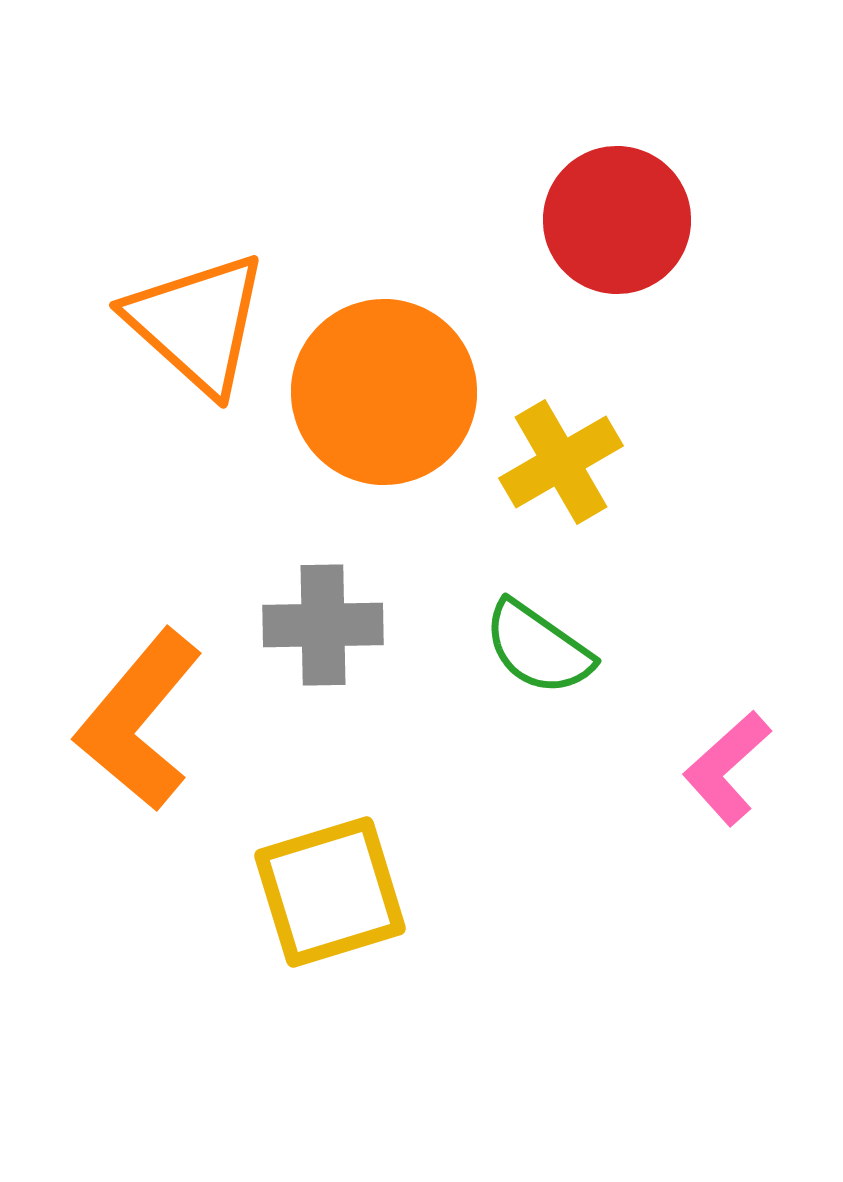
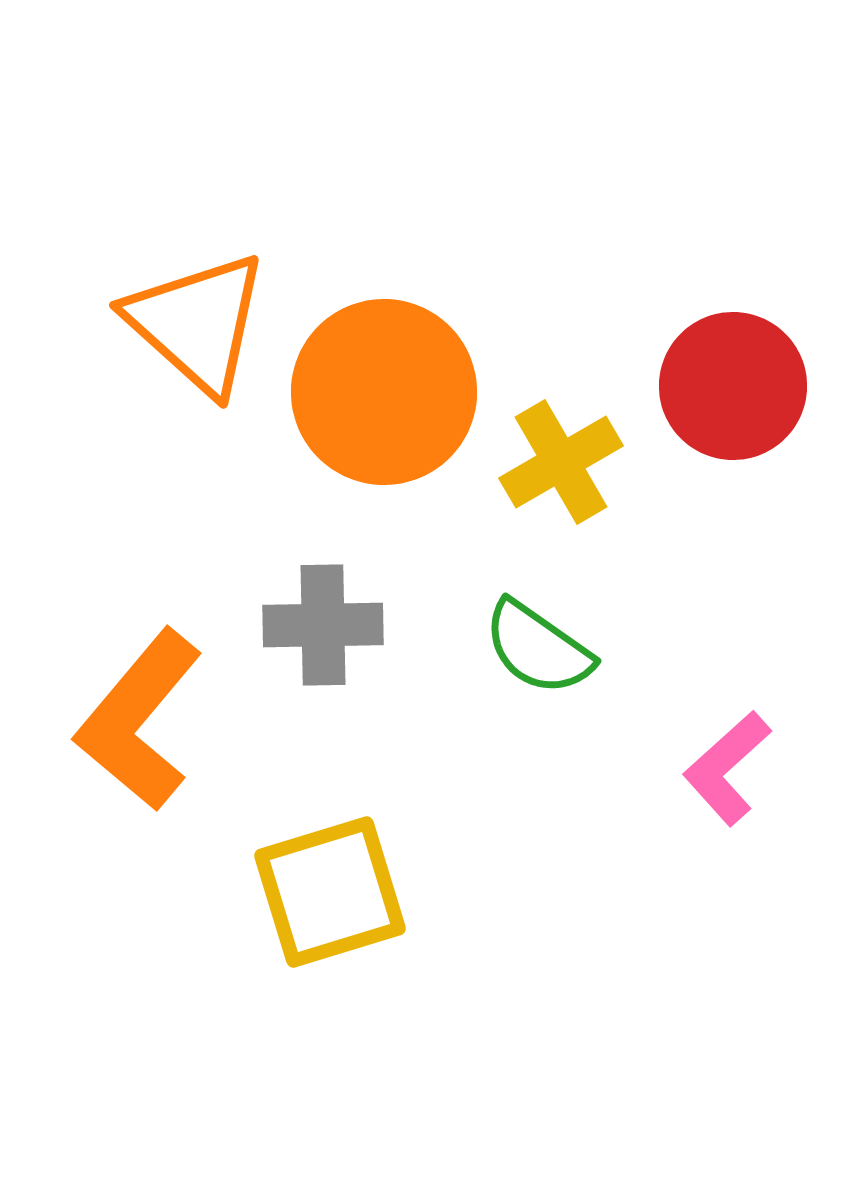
red circle: moved 116 px right, 166 px down
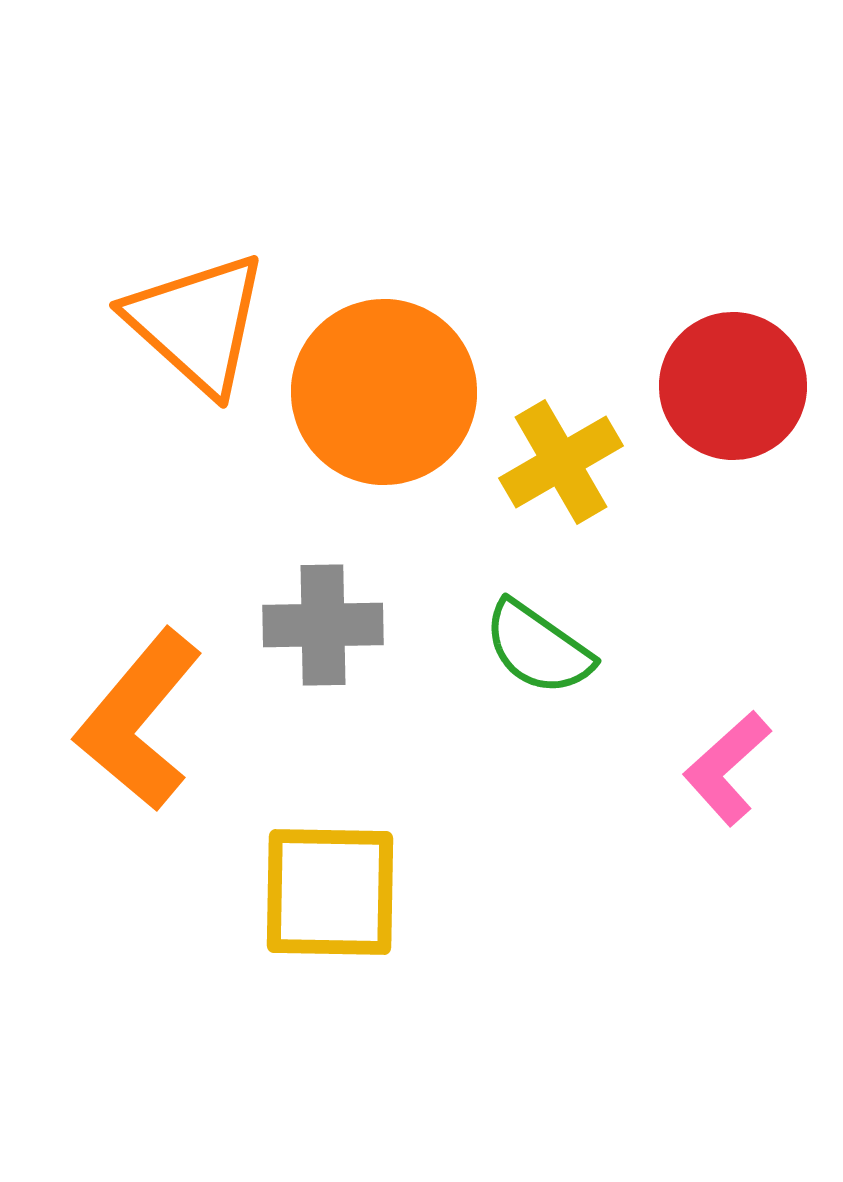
yellow square: rotated 18 degrees clockwise
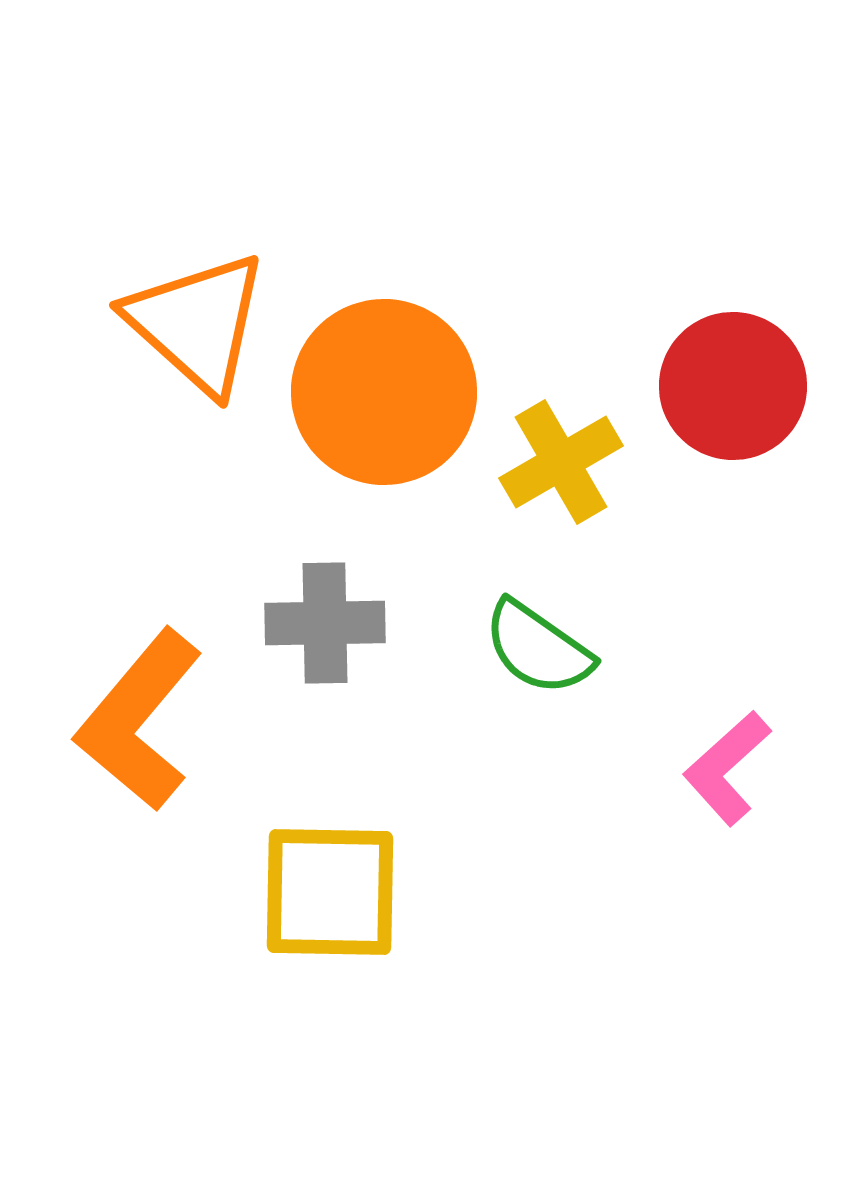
gray cross: moved 2 px right, 2 px up
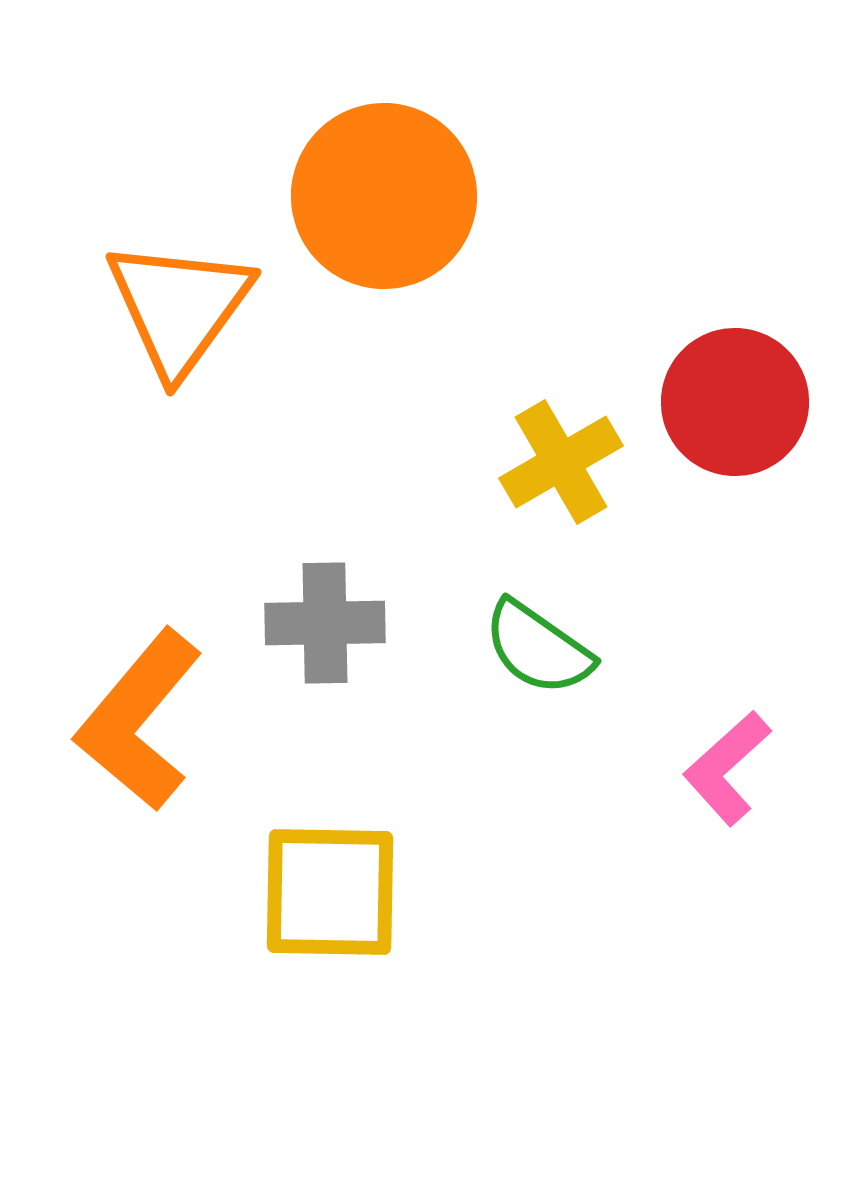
orange triangle: moved 18 px left, 16 px up; rotated 24 degrees clockwise
red circle: moved 2 px right, 16 px down
orange circle: moved 196 px up
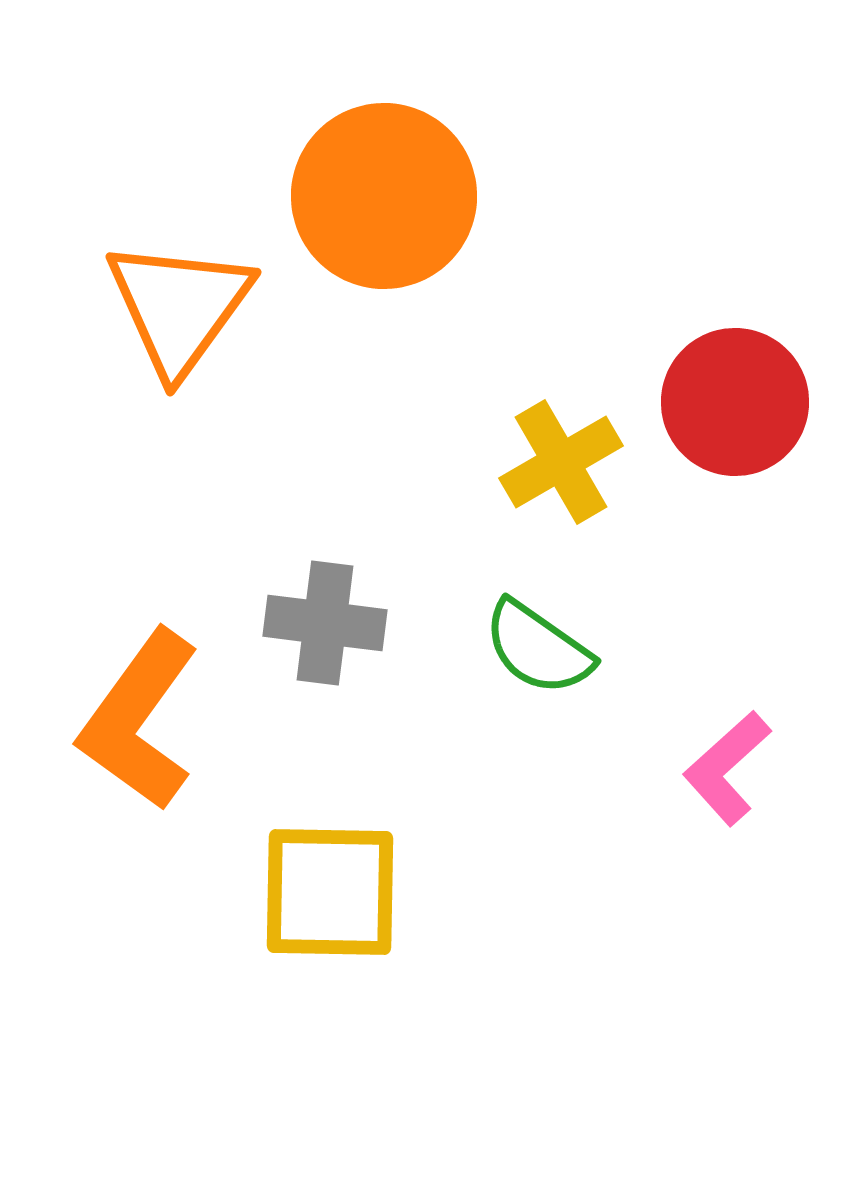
gray cross: rotated 8 degrees clockwise
orange L-shape: rotated 4 degrees counterclockwise
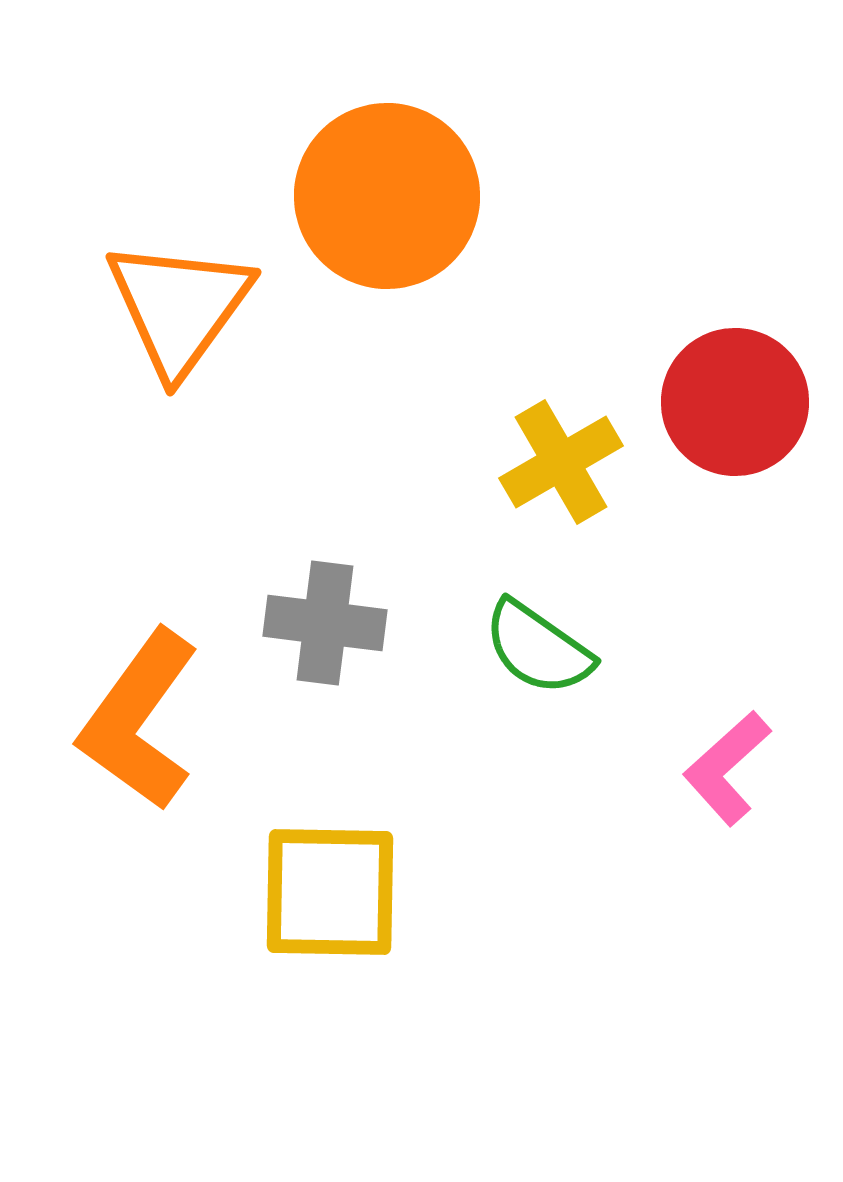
orange circle: moved 3 px right
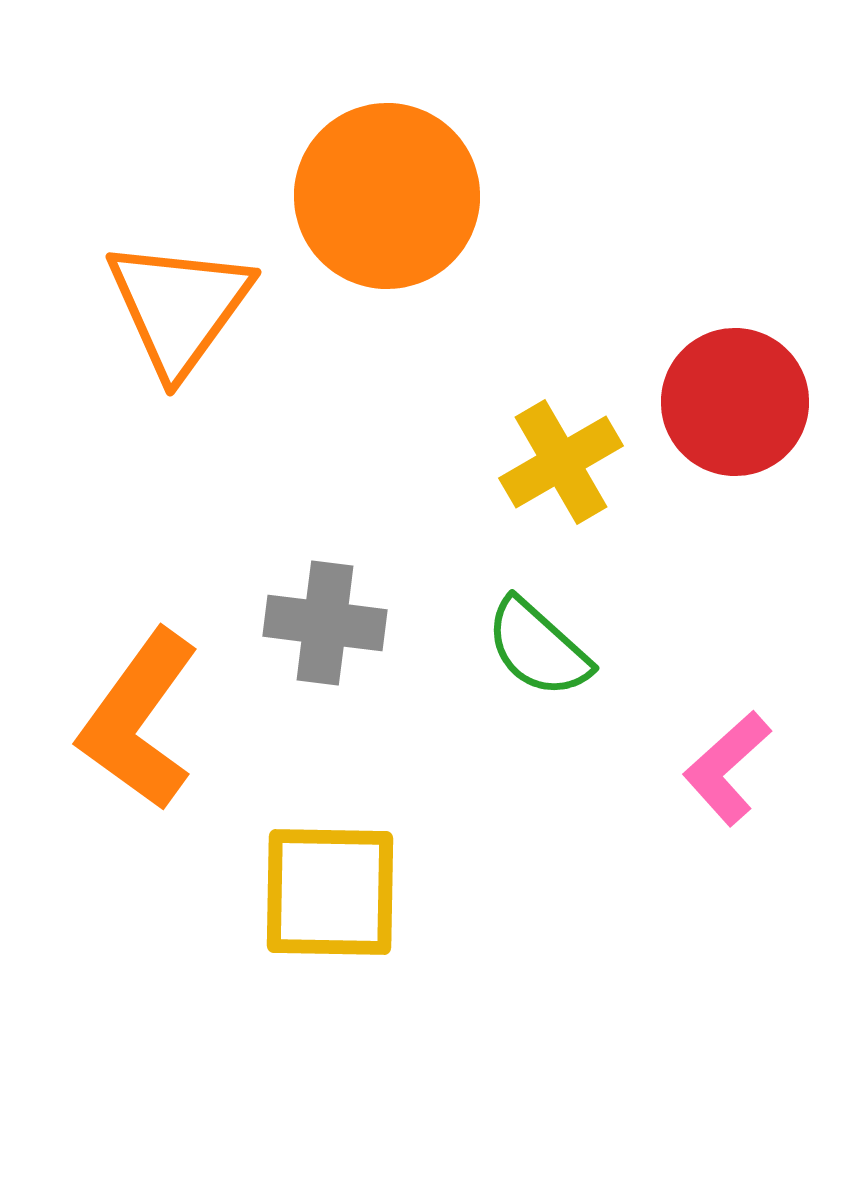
green semicircle: rotated 7 degrees clockwise
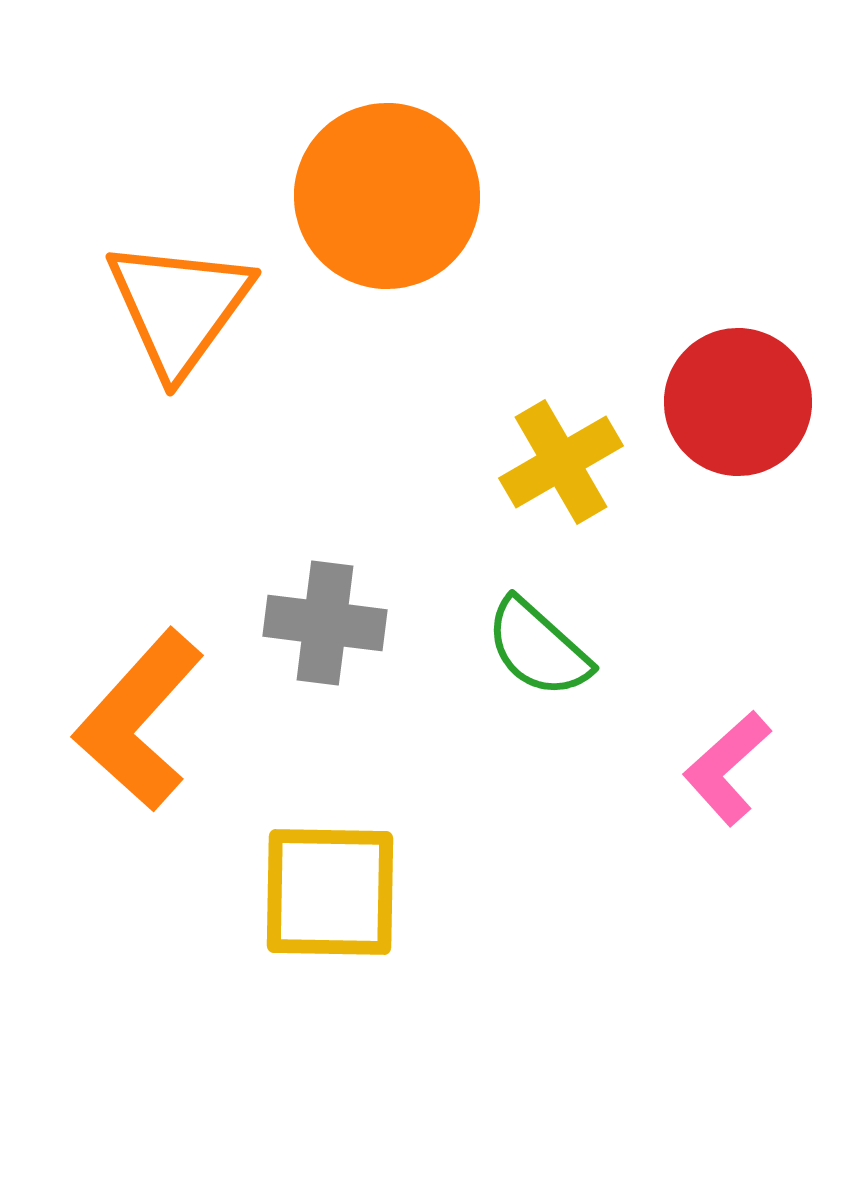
red circle: moved 3 px right
orange L-shape: rotated 6 degrees clockwise
